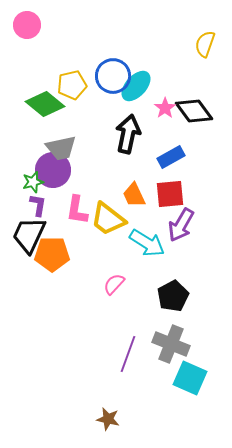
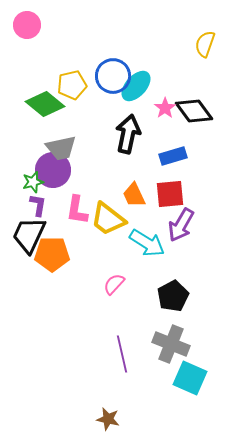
blue rectangle: moved 2 px right, 1 px up; rotated 12 degrees clockwise
purple line: moved 6 px left; rotated 33 degrees counterclockwise
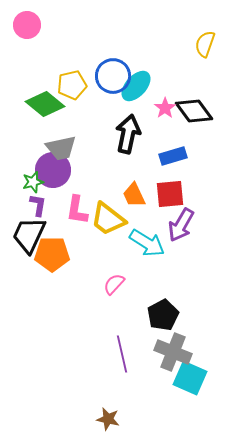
black pentagon: moved 10 px left, 19 px down
gray cross: moved 2 px right, 8 px down
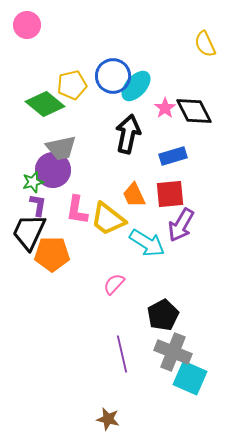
yellow semicircle: rotated 44 degrees counterclockwise
black diamond: rotated 9 degrees clockwise
black trapezoid: moved 3 px up
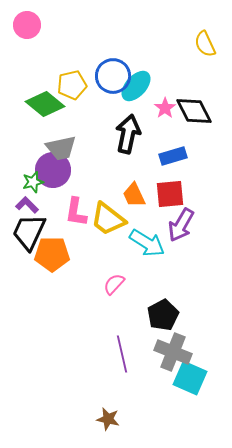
purple L-shape: moved 11 px left; rotated 55 degrees counterclockwise
pink L-shape: moved 1 px left, 2 px down
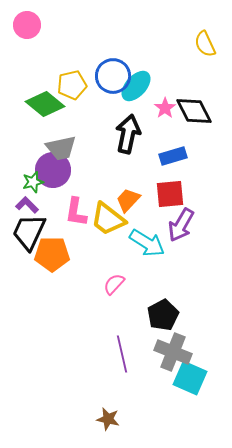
orange trapezoid: moved 6 px left, 5 px down; rotated 68 degrees clockwise
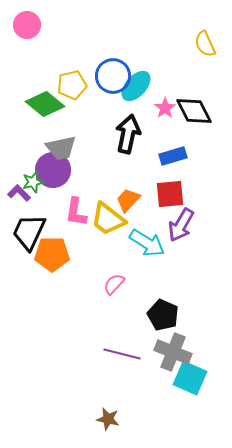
purple L-shape: moved 8 px left, 12 px up
black pentagon: rotated 20 degrees counterclockwise
purple line: rotated 63 degrees counterclockwise
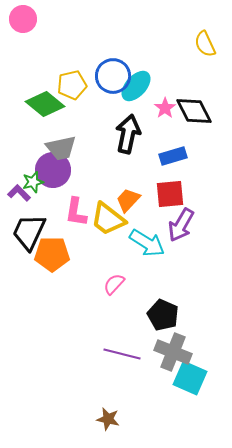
pink circle: moved 4 px left, 6 px up
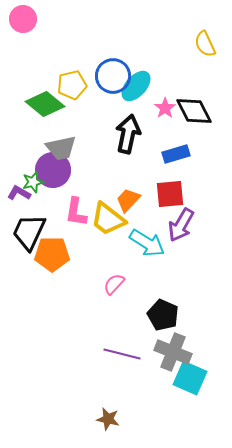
blue rectangle: moved 3 px right, 2 px up
purple L-shape: rotated 15 degrees counterclockwise
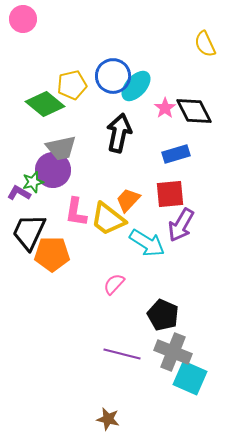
black arrow: moved 9 px left, 1 px up
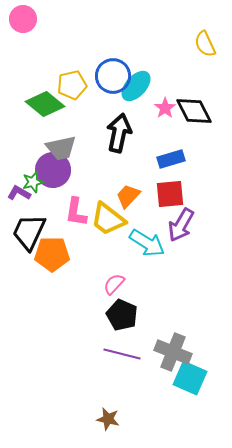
blue rectangle: moved 5 px left, 5 px down
orange trapezoid: moved 4 px up
black pentagon: moved 41 px left
